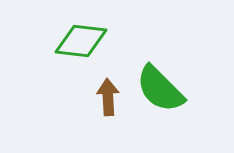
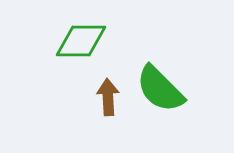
green diamond: rotated 6 degrees counterclockwise
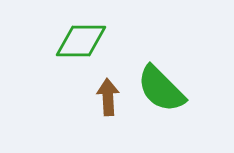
green semicircle: moved 1 px right
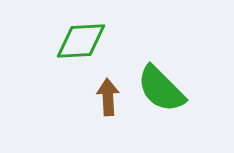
green diamond: rotated 4 degrees counterclockwise
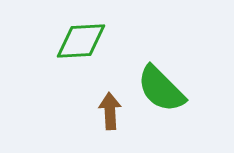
brown arrow: moved 2 px right, 14 px down
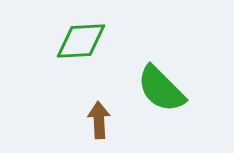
brown arrow: moved 11 px left, 9 px down
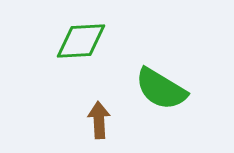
green semicircle: rotated 14 degrees counterclockwise
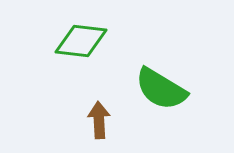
green diamond: rotated 10 degrees clockwise
